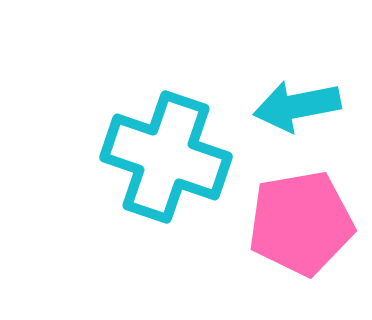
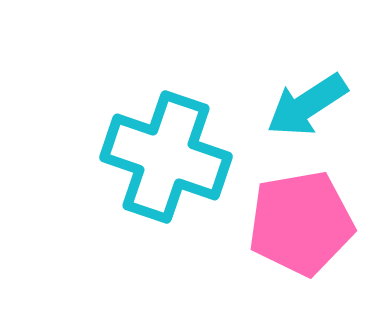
cyan arrow: moved 10 px right, 1 px up; rotated 22 degrees counterclockwise
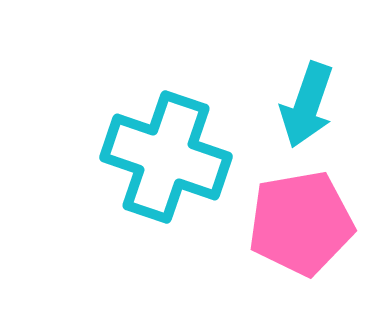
cyan arrow: rotated 38 degrees counterclockwise
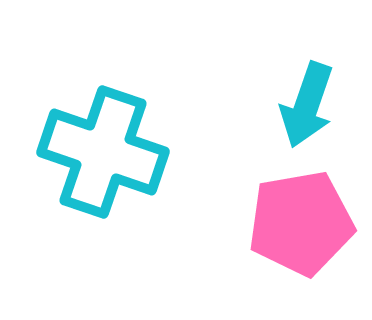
cyan cross: moved 63 px left, 5 px up
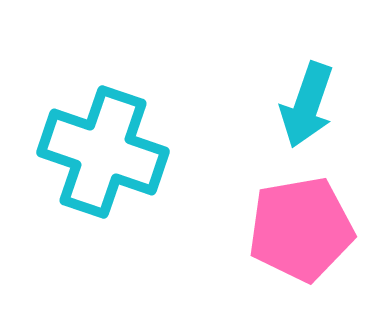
pink pentagon: moved 6 px down
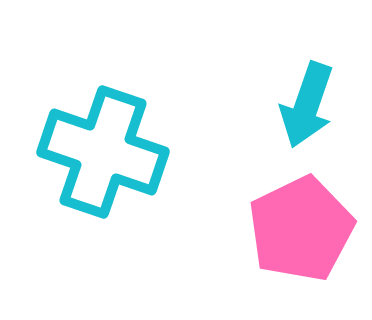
pink pentagon: rotated 16 degrees counterclockwise
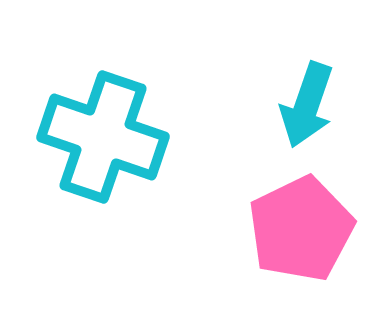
cyan cross: moved 15 px up
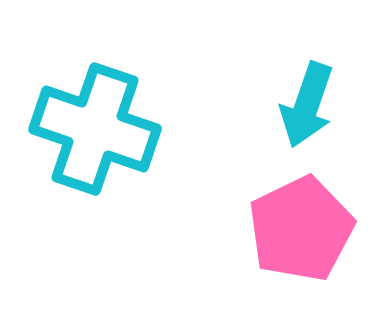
cyan cross: moved 8 px left, 8 px up
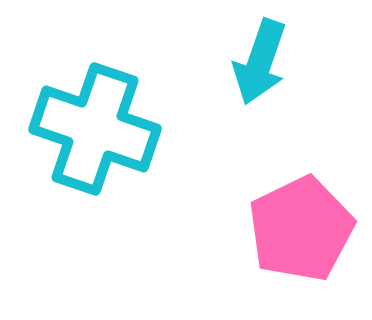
cyan arrow: moved 47 px left, 43 px up
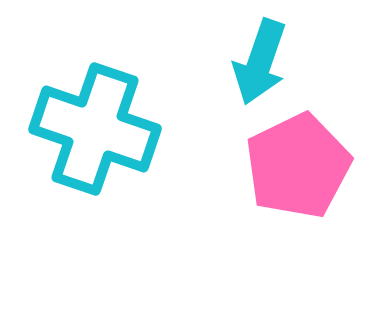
pink pentagon: moved 3 px left, 63 px up
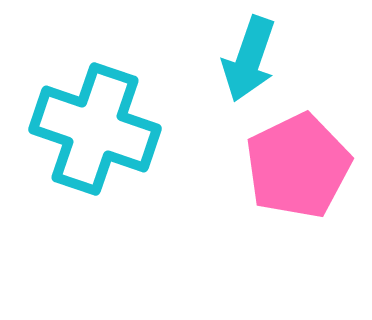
cyan arrow: moved 11 px left, 3 px up
